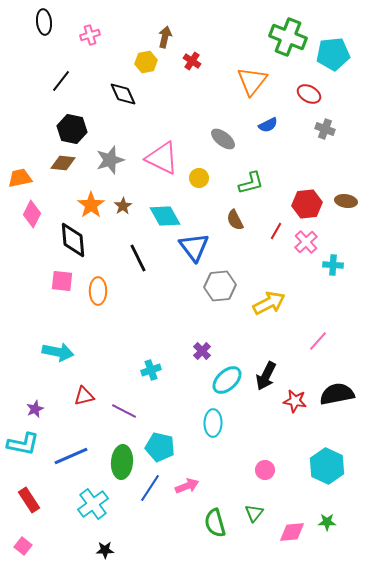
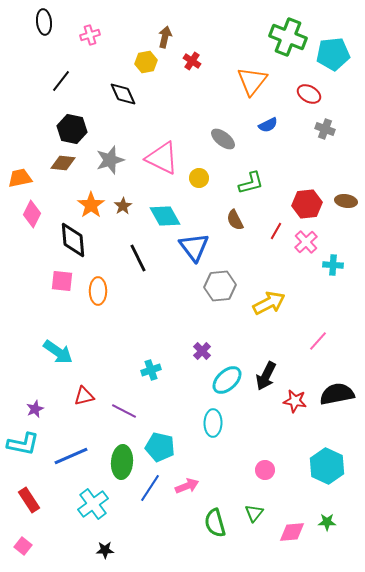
cyan arrow at (58, 352): rotated 24 degrees clockwise
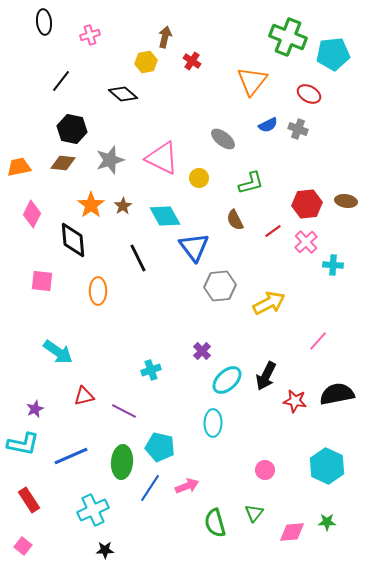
black diamond at (123, 94): rotated 24 degrees counterclockwise
gray cross at (325, 129): moved 27 px left
orange trapezoid at (20, 178): moved 1 px left, 11 px up
red line at (276, 231): moved 3 px left; rotated 24 degrees clockwise
pink square at (62, 281): moved 20 px left
cyan cross at (93, 504): moved 6 px down; rotated 12 degrees clockwise
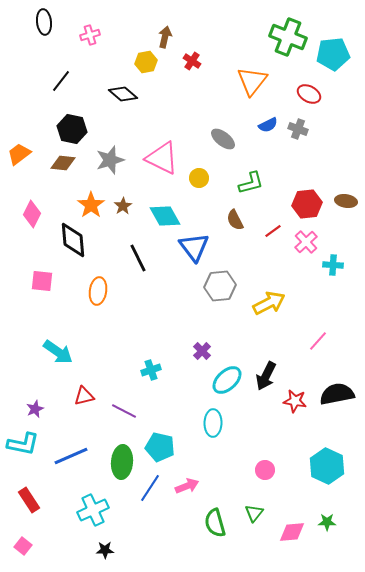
orange trapezoid at (19, 167): moved 13 px up; rotated 25 degrees counterclockwise
orange ellipse at (98, 291): rotated 8 degrees clockwise
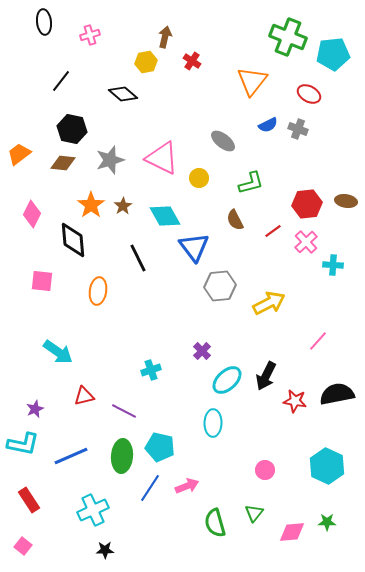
gray ellipse at (223, 139): moved 2 px down
green ellipse at (122, 462): moved 6 px up
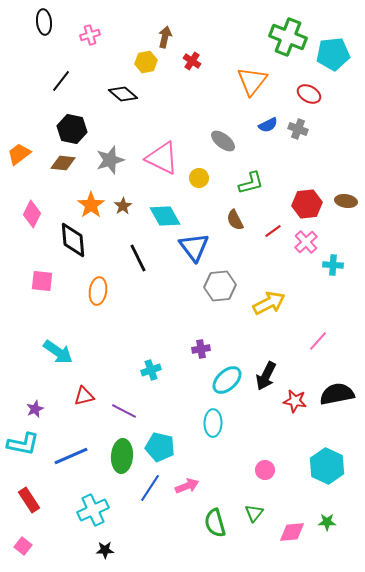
purple cross at (202, 351): moved 1 px left, 2 px up; rotated 36 degrees clockwise
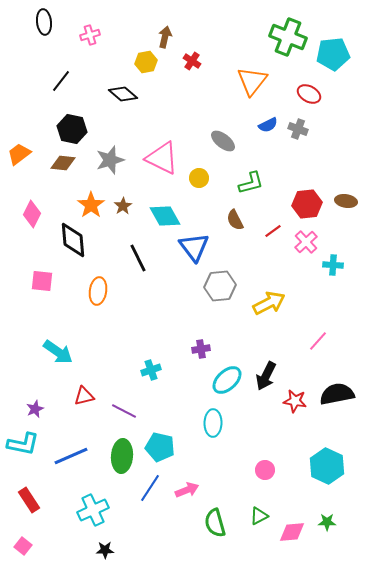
pink arrow at (187, 486): moved 4 px down
green triangle at (254, 513): moved 5 px right, 3 px down; rotated 24 degrees clockwise
